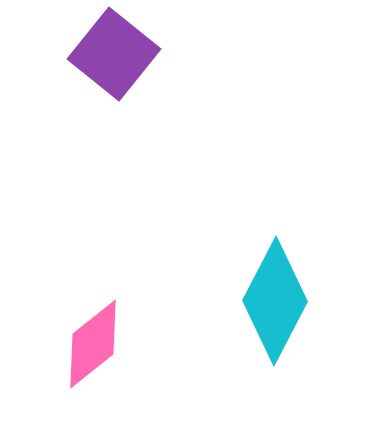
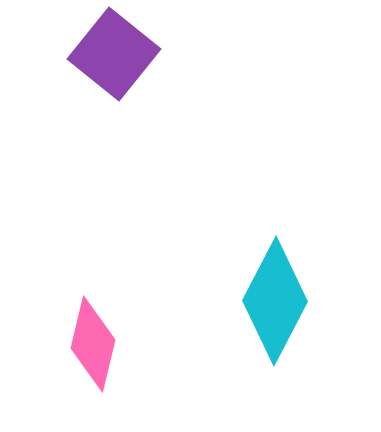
pink diamond: rotated 38 degrees counterclockwise
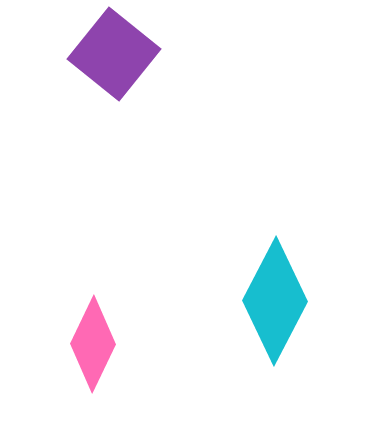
pink diamond: rotated 12 degrees clockwise
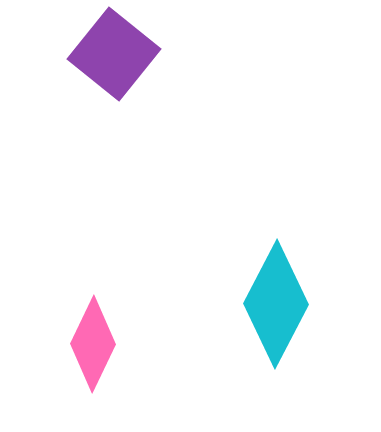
cyan diamond: moved 1 px right, 3 px down
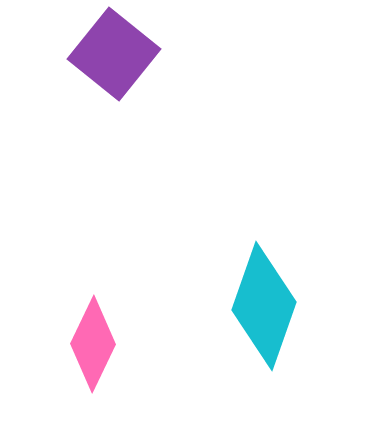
cyan diamond: moved 12 px left, 2 px down; rotated 8 degrees counterclockwise
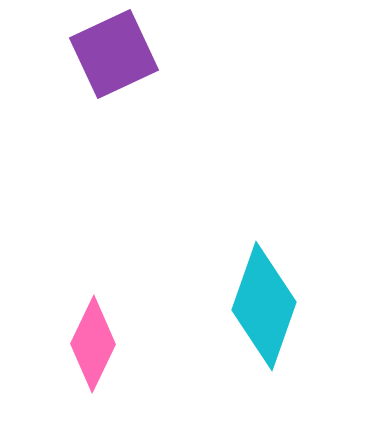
purple square: rotated 26 degrees clockwise
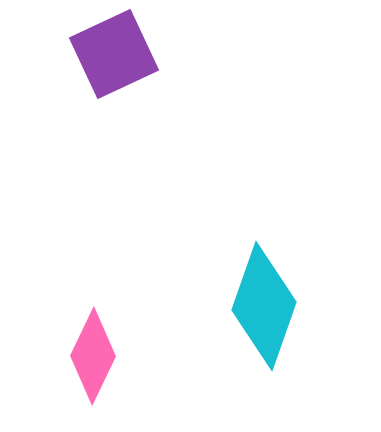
pink diamond: moved 12 px down
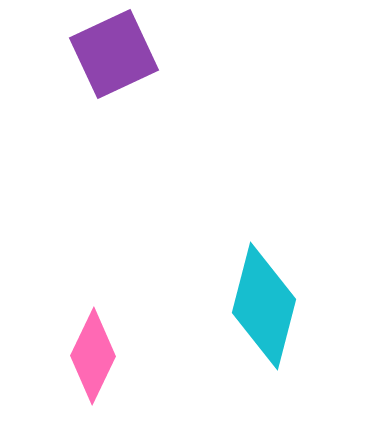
cyan diamond: rotated 5 degrees counterclockwise
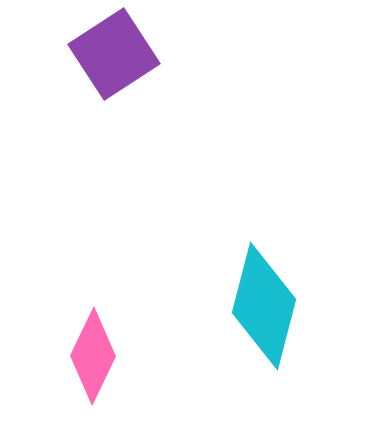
purple square: rotated 8 degrees counterclockwise
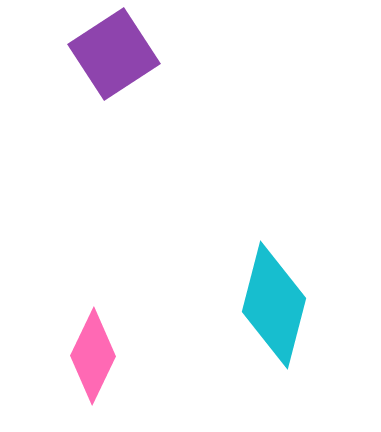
cyan diamond: moved 10 px right, 1 px up
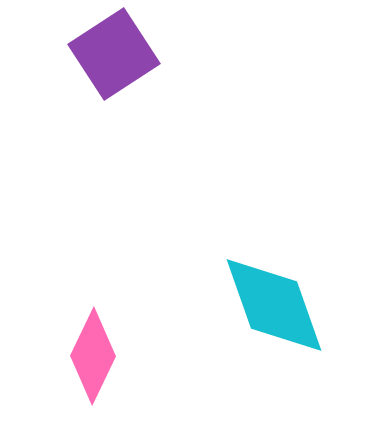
cyan diamond: rotated 34 degrees counterclockwise
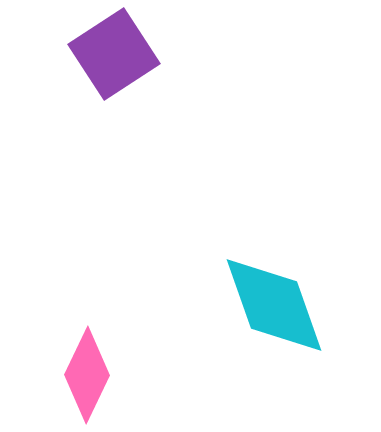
pink diamond: moved 6 px left, 19 px down
